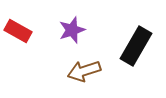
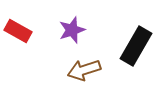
brown arrow: moved 1 px up
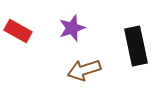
purple star: moved 2 px up
black rectangle: rotated 42 degrees counterclockwise
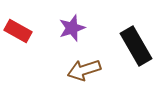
black rectangle: rotated 18 degrees counterclockwise
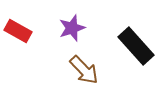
black rectangle: rotated 12 degrees counterclockwise
brown arrow: rotated 116 degrees counterclockwise
